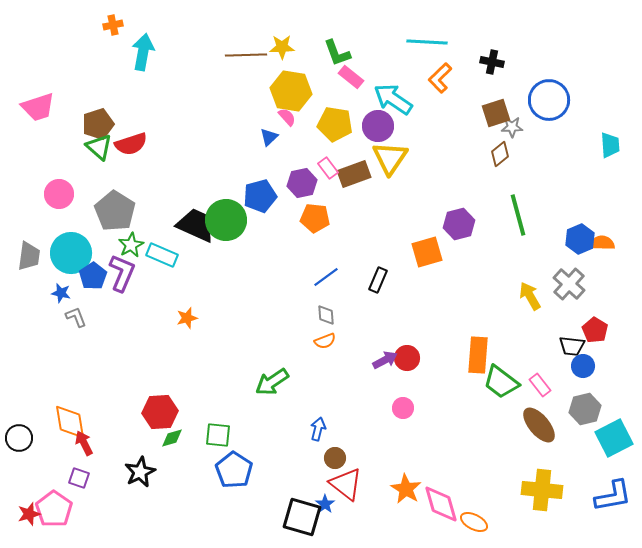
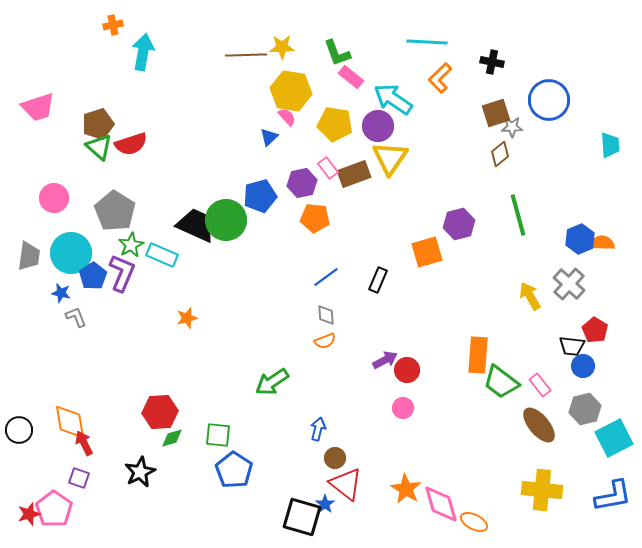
pink circle at (59, 194): moved 5 px left, 4 px down
red circle at (407, 358): moved 12 px down
black circle at (19, 438): moved 8 px up
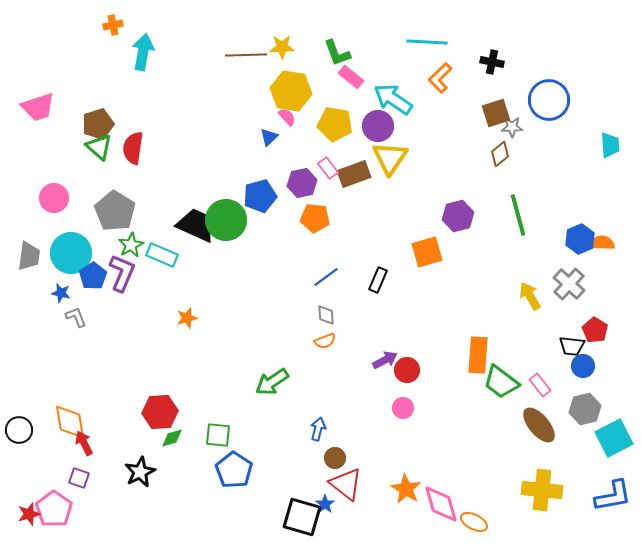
red semicircle at (131, 144): moved 2 px right, 4 px down; rotated 116 degrees clockwise
purple hexagon at (459, 224): moved 1 px left, 8 px up
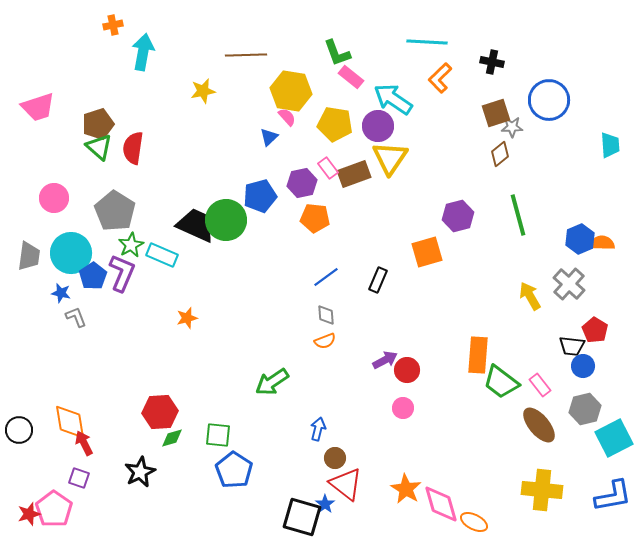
yellow star at (282, 47): moved 79 px left, 44 px down; rotated 10 degrees counterclockwise
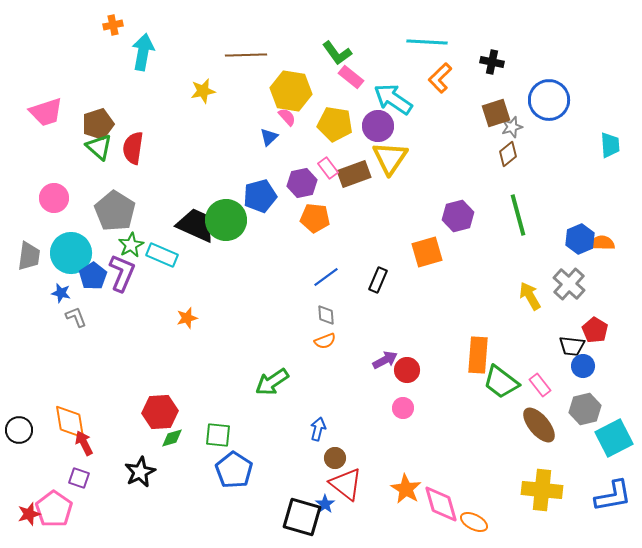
green L-shape at (337, 53): rotated 16 degrees counterclockwise
pink trapezoid at (38, 107): moved 8 px right, 5 px down
gray star at (512, 127): rotated 15 degrees counterclockwise
brown diamond at (500, 154): moved 8 px right
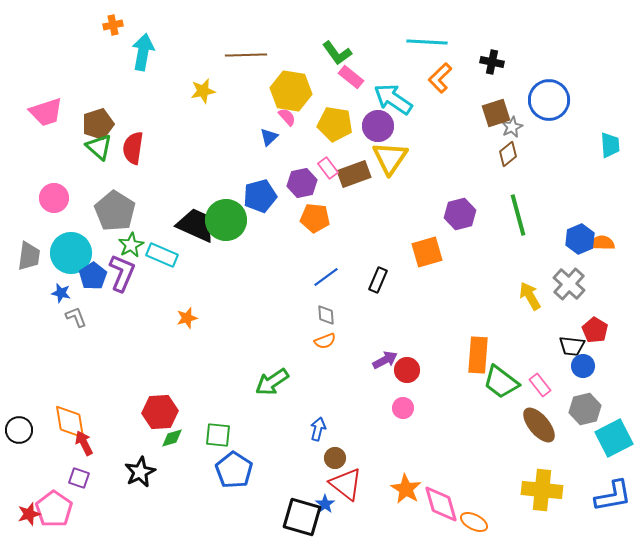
gray star at (512, 127): rotated 10 degrees counterclockwise
purple hexagon at (458, 216): moved 2 px right, 2 px up
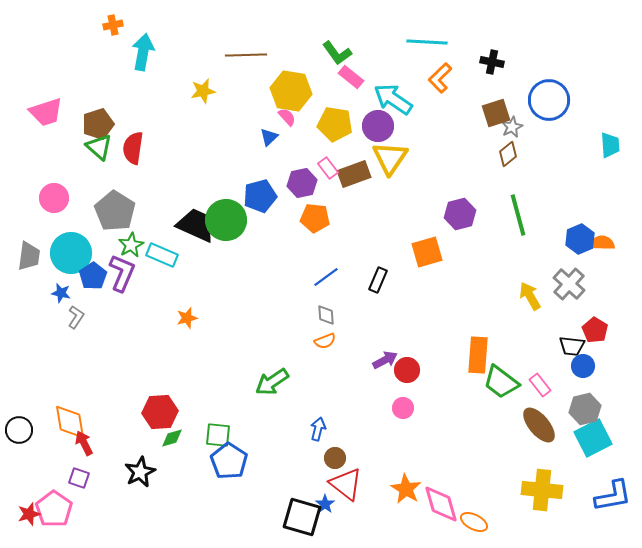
gray L-shape at (76, 317): rotated 55 degrees clockwise
cyan square at (614, 438): moved 21 px left
blue pentagon at (234, 470): moved 5 px left, 9 px up
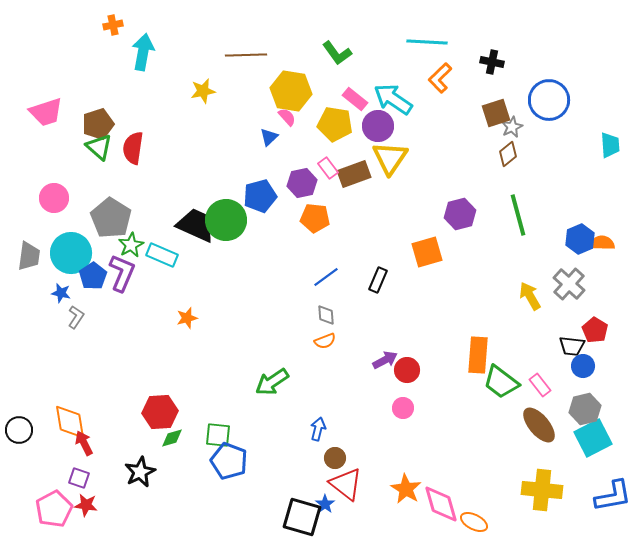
pink rectangle at (351, 77): moved 4 px right, 22 px down
gray pentagon at (115, 211): moved 4 px left, 7 px down
blue pentagon at (229, 461): rotated 12 degrees counterclockwise
pink pentagon at (54, 509): rotated 9 degrees clockwise
red star at (29, 514): moved 57 px right, 9 px up; rotated 25 degrees clockwise
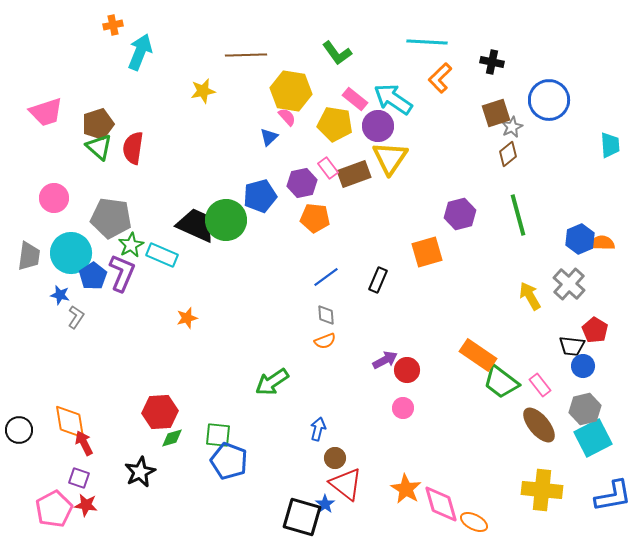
cyan arrow at (143, 52): moved 3 px left; rotated 12 degrees clockwise
gray pentagon at (111, 218): rotated 24 degrees counterclockwise
blue star at (61, 293): moved 1 px left, 2 px down
orange rectangle at (478, 355): rotated 60 degrees counterclockwise
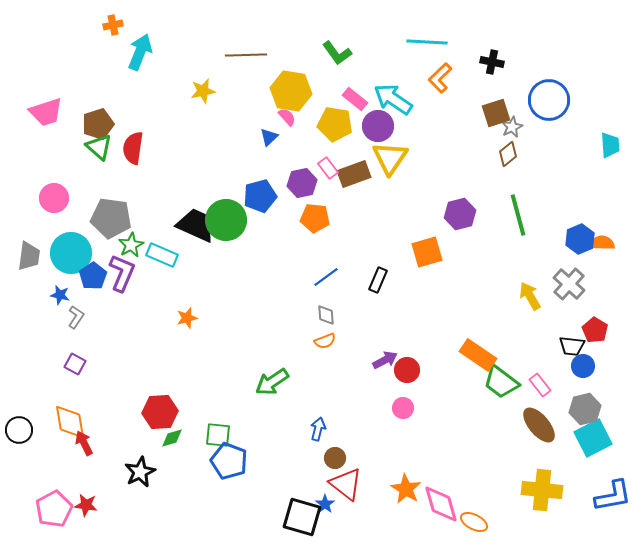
purple square at (79, 478): moved 4 px left, 114 px up; rotated 10 degrees clockwise
